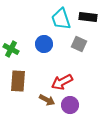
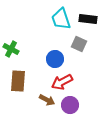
black rectangle: moved 2 px down
blue circle: moved 11 px right, 15 px down
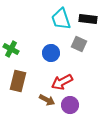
blue circle: moved 4 px left, 6 px up
brown rectangle: rotated 10 degrees clockwise
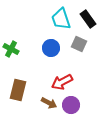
black rectangle: rotated 48 degrees clockwise
blue circle: moved 5 px up
brown rectangle: moved 9 px down
brown arrow: moved 2 px right, 3 px down
purple circle: moved 1 px right
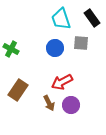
black rectangle: moved 4 px right, 1 px up
gray square: moved 2 px right, 1 px up; rotated 21 degrees counterclockwise
blue circle: moved 4 px right
brown rectangle: rotated 20 degrees clockwise
brown arrow: rotated 35 degrees clockwise
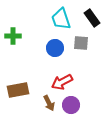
green cross: moved 2 px right, 13 px up; rotated 28 degrees counterclockwise
brown rectangle: rotated 45 degrees clockwise
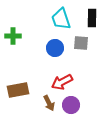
black rectangle: rotated 36 degrees clockwise
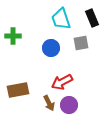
black rectangle: rotated 24 degrees counterclockwise
gray square: rotated 14 degrees counterclockwise
blue circle: moved 4 px left
purple circle: moved 2 px left
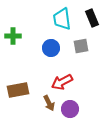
cyan trapezoid: moved 1 px right; rotated 10 degrees clockwise
gray square: moved 3 px down
purple circle: moved 1 px right, 4 px down
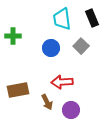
gray square: rotated 35 degrees counterclockwise
red arrow: rotated 25 degrees clockwise
brown arrow: moved 2 px left, 1 px up
purple circle: moved 1 px right, 1 px down
